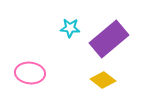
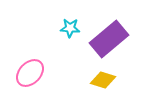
pink ellipse: rotated 52 degrees counterclockwise
yellow diamond: rotated 20 degrees counterclockwise
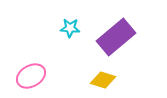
purple rectangle: moved 7 px right, 2 px up
pink ellipse: moved 1 px right, 3 px down; rotated 16 degrees clockwise
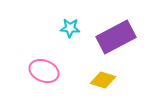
purple rectangle: rotated 12 degrees clockwise
pink ellipse: moved 13 px right, 5 px up; rotated 52 degrees clockwise
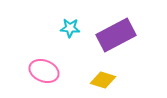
purple rectangle: moved 2 px up
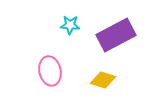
cyan star: moved 3 px up
pink ellipse: moved 6 px right; rotated 56 degrees clockwise
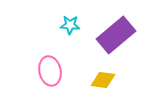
purple rectangle: rotated 12 degrees counterclockwise
yellow diamond: rotated 10 degrees counterclockwise
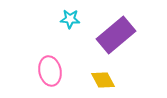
cyan star: moved 6 px up
yellow diamond: rotated 55 degrees clockwise
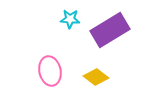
purple rectangle: moved 6 px left, 5 px up; rotated 9 degrees clockwise
yellow diamond: moved 7 px left, 3 px up; rotated 25 degrees counterclockwise
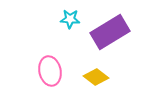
purple rectangle: moved 2 px down
